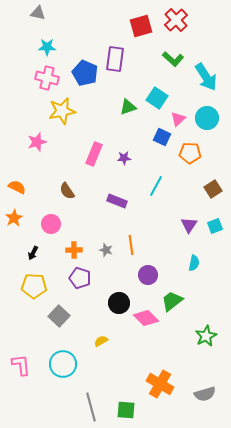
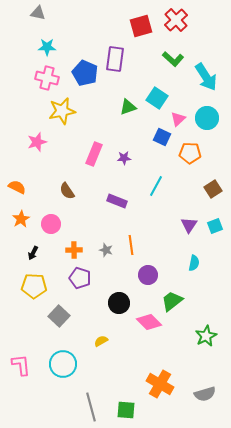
orange star at (14, 218): moved 7 px right, 1 px down
pink diamond at (146, 318): moved 3 px right, 4 px down
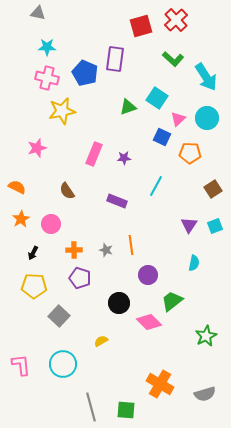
pink star at (37, 142): moved 6 px down
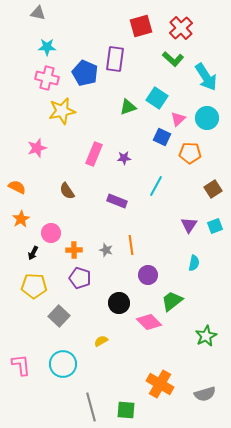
red cross at (176, 20): moved 5 px right, 8 px down
pink circle at (51, 224): moved 9 px down
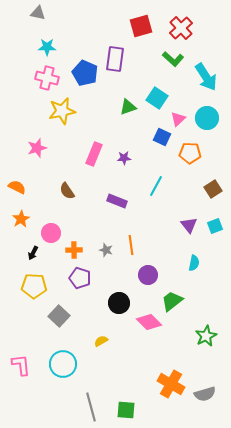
purple triangle at (189, 225): rotated 12 degrees counterclockwise
orange cross at (160, 384): moved 11 px right
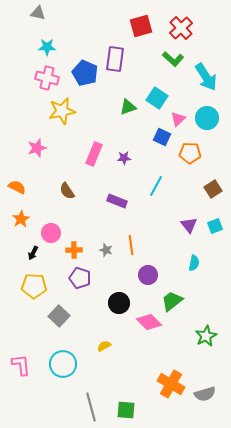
yellow semicircle at (101, 341): moved 3 px right, 5 px down
